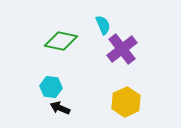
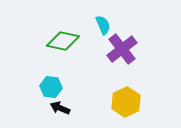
green diamond: moved 2 px right
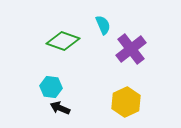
green diamond: rotated 8 degrees clockwise
purple cross: moved 9 px right
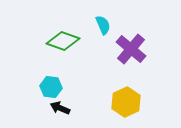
purple cross: rotated 12 degrees counterclockwise
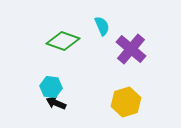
cyan semicircle: moved 1 px left, 1 px down
yellow hexagon: rotated 8 degrees clockwise
black arrow: moved 4 px left, 5 px up
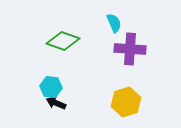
cyan semicircle: moved 12 px right, 3 px up
purple cross: moved 1 px left; rotated 36 degrees counterclockwise
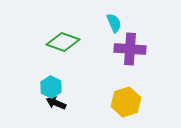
green diamond: moved 1 px down
cyan hexagon: rotated 20 degrees clockwise
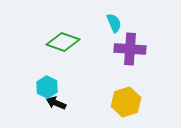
cyan hexagon: moved 4 px left
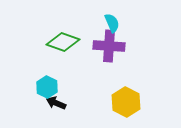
cyan semicircle: moved 2 px left
purple cross: moved 21 px left, 3 px up
yellow hexagon: rotated 16 degrees counterclockwise
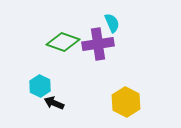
purple cross: moved 11 px left, 2 px up; rotated 12 degrees counterclockwise
cyan hexagon: moved 7 px left, 1 px up
black arrow: moved 2 px left
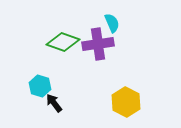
cyan hexagon: rotated 10 degrees counterclockwise
black arrow: rotated 30 degrees clockwise
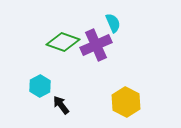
cyan semicircle: moved 1 px right
purple cross: moved 2 px left, 1 px down; rotated 16 degrees counterclockwise
cyan hexagon: rotated 15 degrees clockwise
black arrow: moved 7 px right, 2 px down
